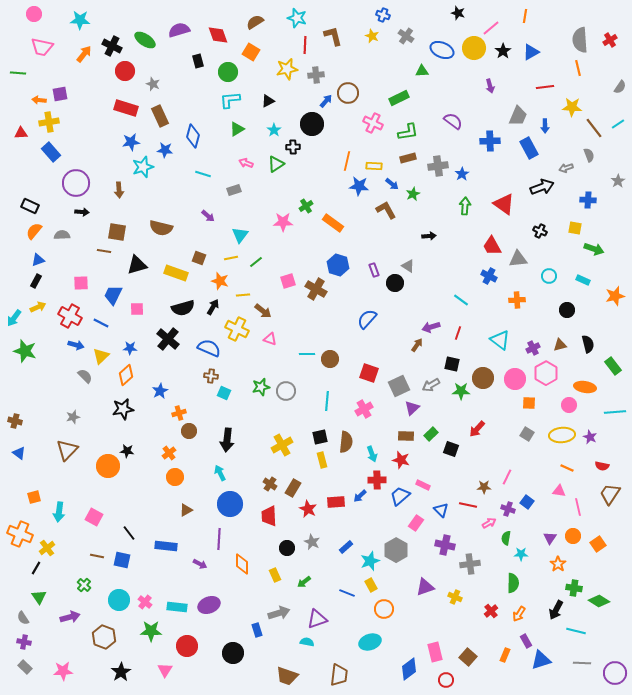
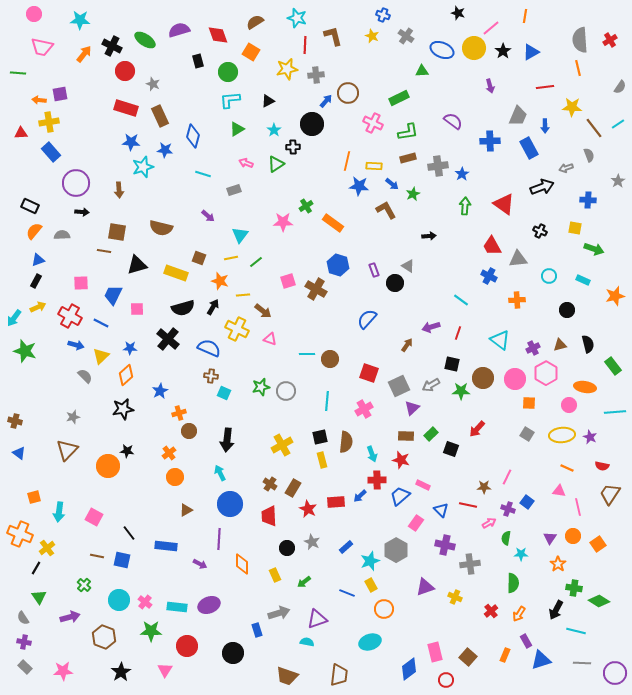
blue star at (131, 142): rotated 12 degrees clockwise
brown arrow at (417, 345): moved 10 px left
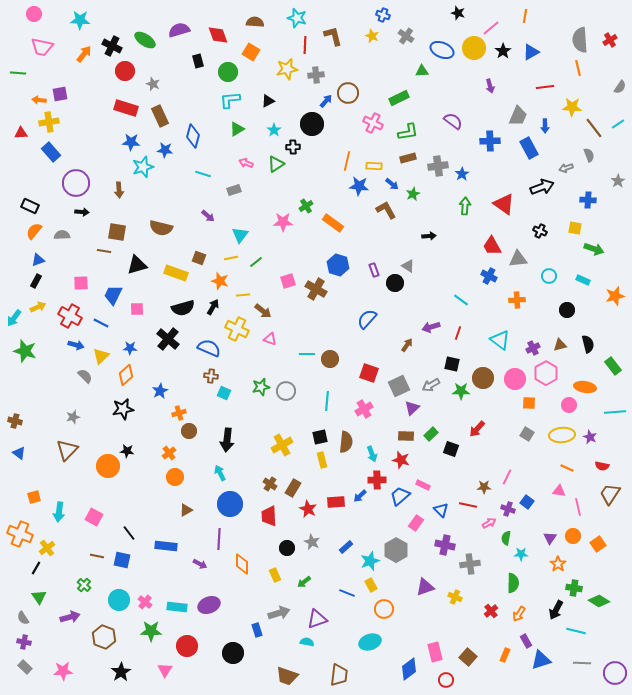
brown semicircle at (255, 22): rotated 36 degrees clockwise
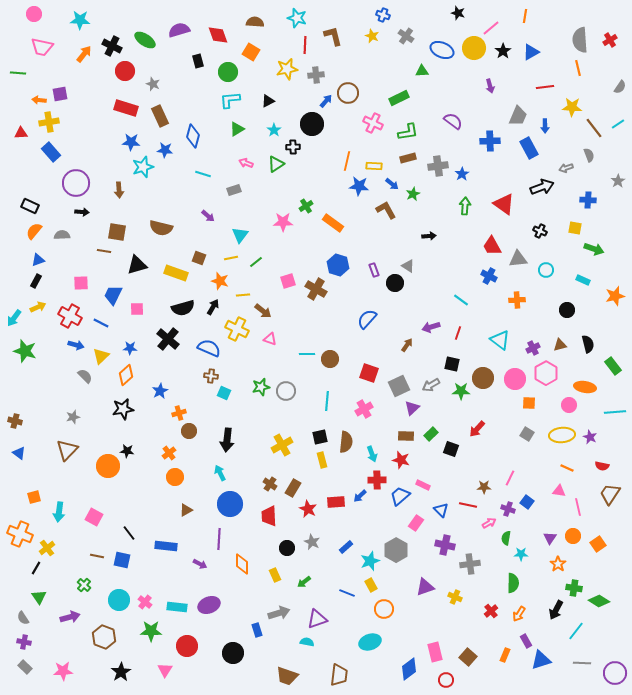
cyan circle at (549, 276): moved 3 px left, 6 px up
pink line at (507, 477): moved 3 px right, 1 px down
cyan line at (576, 631): rotated 66 degrees counterclockwise
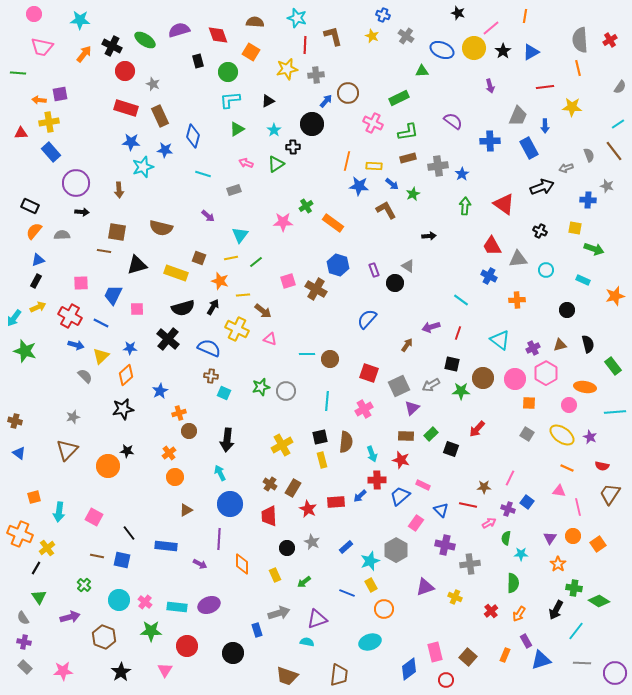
brown line at (594, 128): moved 20 px right, 23 px down
gray star at (618, 181): moved 11 px left, 5 px down; rotated 24 degrees counterclockwise
yellow ellipse at (562, 435): rotated 40 degrees clockwise
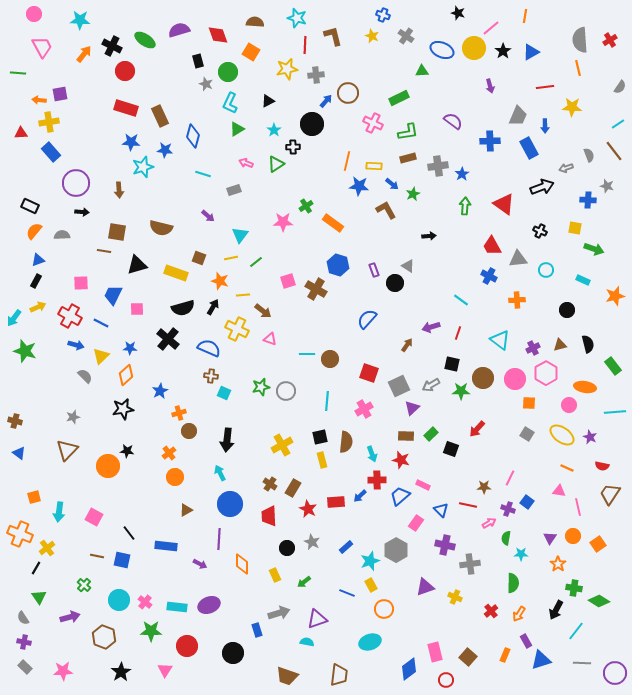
pink trapezoid at (42, 47): rotated 130 degrees counterclockwise
gray star at (153, 84): moved 53 px right
cyan L-shape at (230, 100): moved 3 px down; rotated 60 degrees counterclockwise
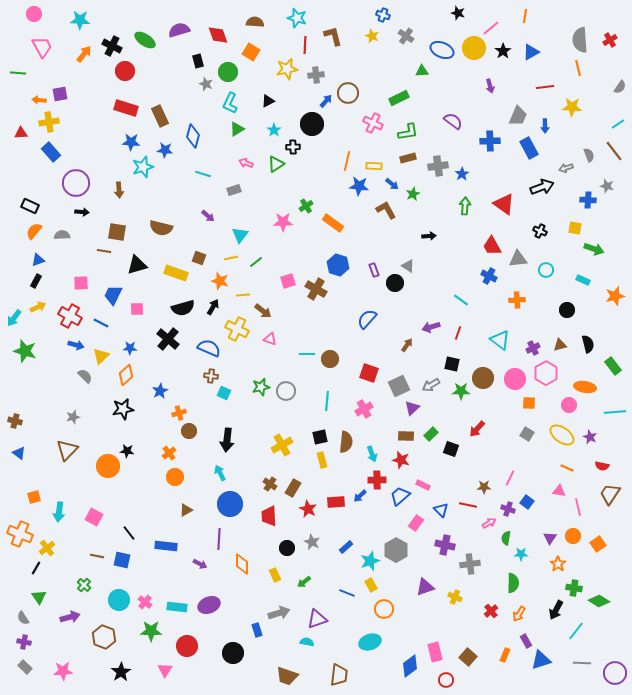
blue diamond at (409, 669): moved 1 px right, 3 px up
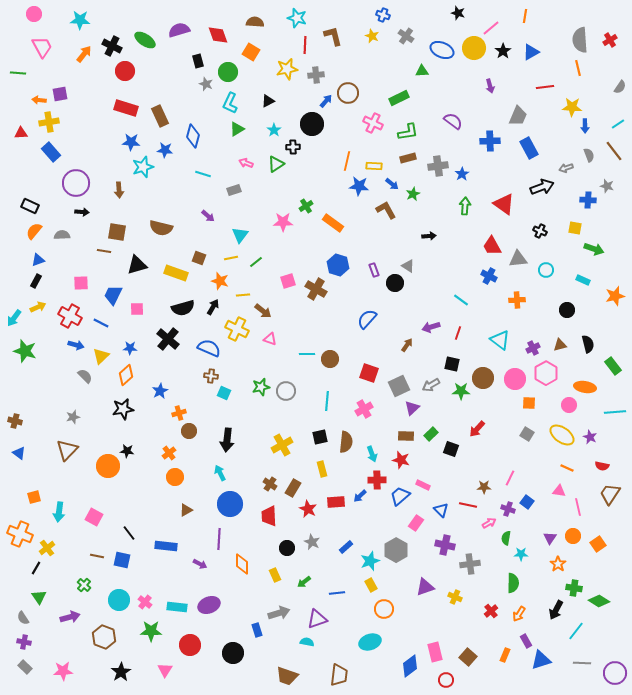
blue arrow at (545, 126): moved 40 px right
yellow rectangle at (322, 460): moved 9 px down
blue line at (347, 593): moved 10 px left; rotated 28 degrees counterclockwise
red circle at (187, 646): moved 3 px right, 1 px up
